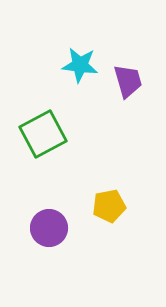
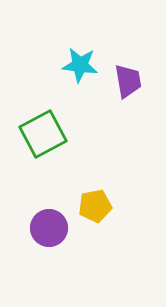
purple trapezoid: rotated 6 degrees clockwise
yellow pentagon: moved 14 px left
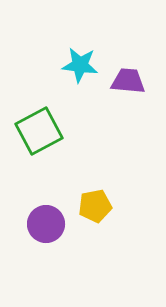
purple trapezoid: rotated 75 degrees counterclockwise
green square: moved 4 px left, 3 px up
purple circle: moved 3 px left, 4 px up
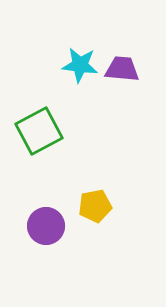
purple trapezoid: moved 6 px left, 12 px up
purple circle: moved 2 px down
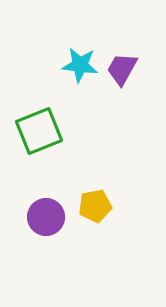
purple trapezoid: rotated 66 degrees counterclockwise
green square: rotated 6 degrees clockwise
purple circle: moved 9 px up
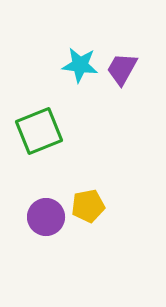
yellow pentagon: moved 7 px left
